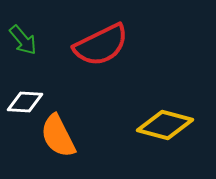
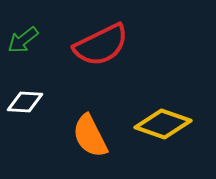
green arrow: rotated 92 degrees clockwise
yellow diamond: moved 2 px left, 1 px up; rotated 4 degrees clockwise
orange semicircle: moved 32 px right
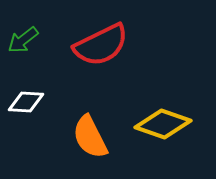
white diamond: moved 1 px right
orange semicircle: moved 1 px down
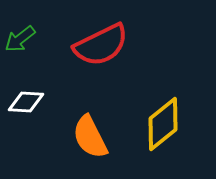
green arrow: moved 3 px left, 1 px up
yellow diamond: rotated 58 degrees counterclockwise
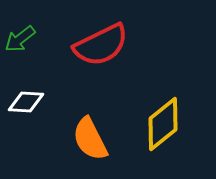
orange semicircle: moved 2 px down
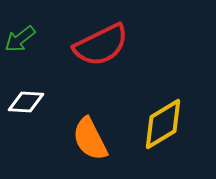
yellow diamond: rotated 8 degrees clockwise
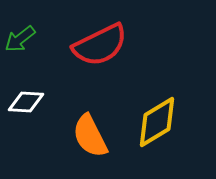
red semicircle: moved 1 px left
yellow diamond: moved 6 px left, 2 px up
orange semicircle: moved 3 px up
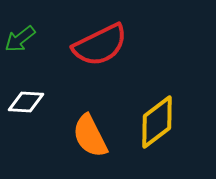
yellow diamond: rotated 6 degrees counterclockwise
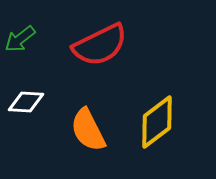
orange semicircle: moved 2 px left, 6 px up
